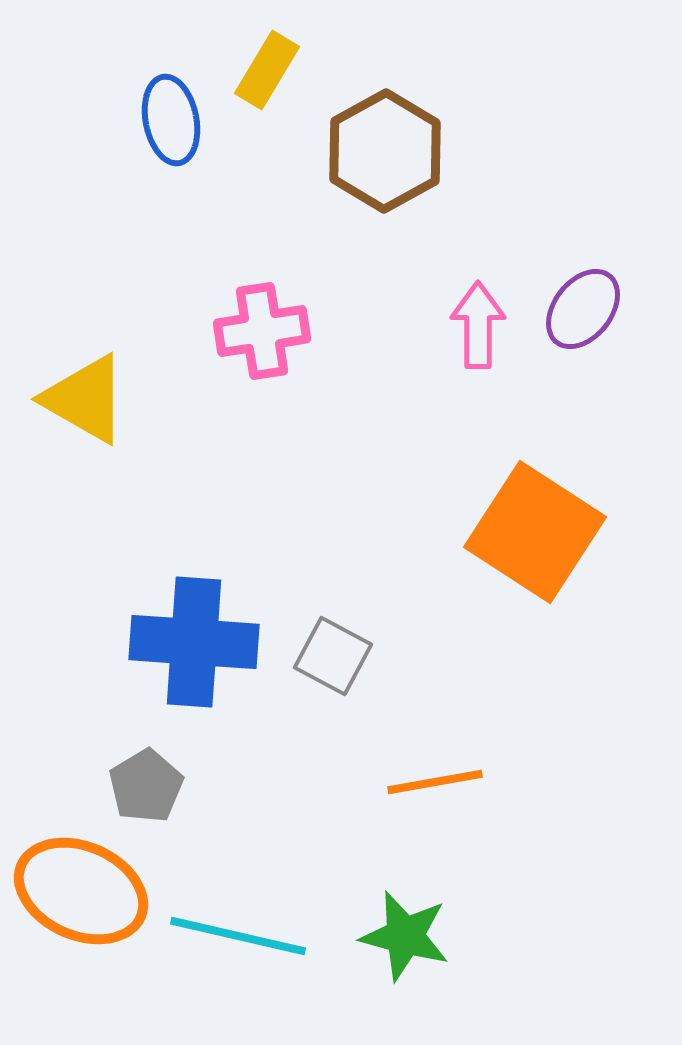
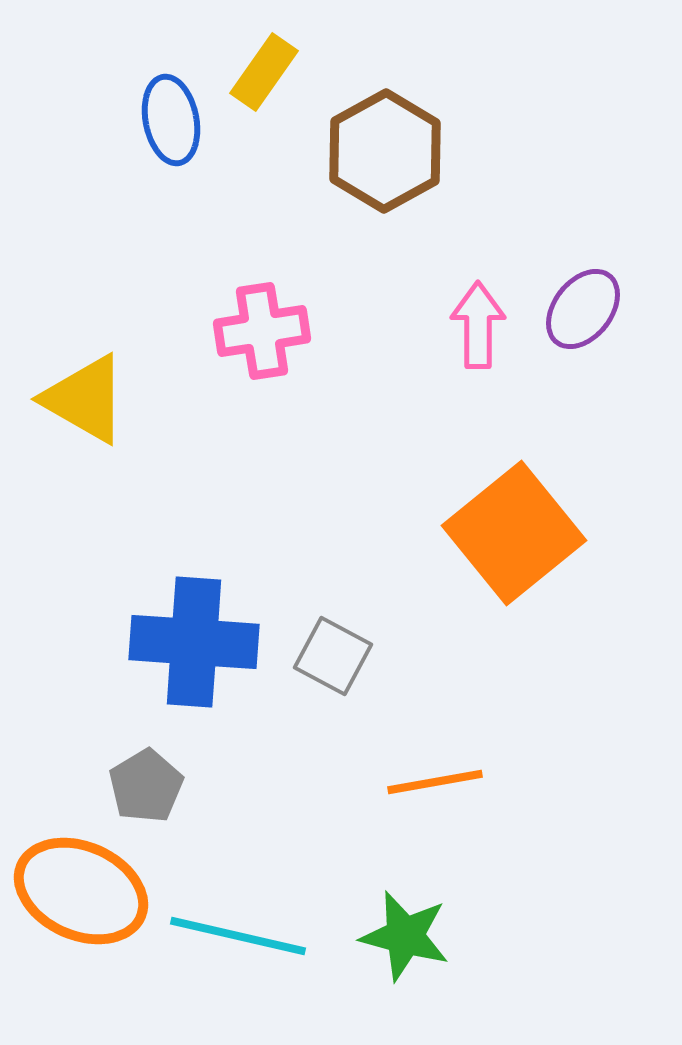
yellow rectangle: moved 3 px left, 2 px down; rotated 4 degrees clockwise
orange square: moved 21 px left, 1 px down; rotated 18 degrees clockwise
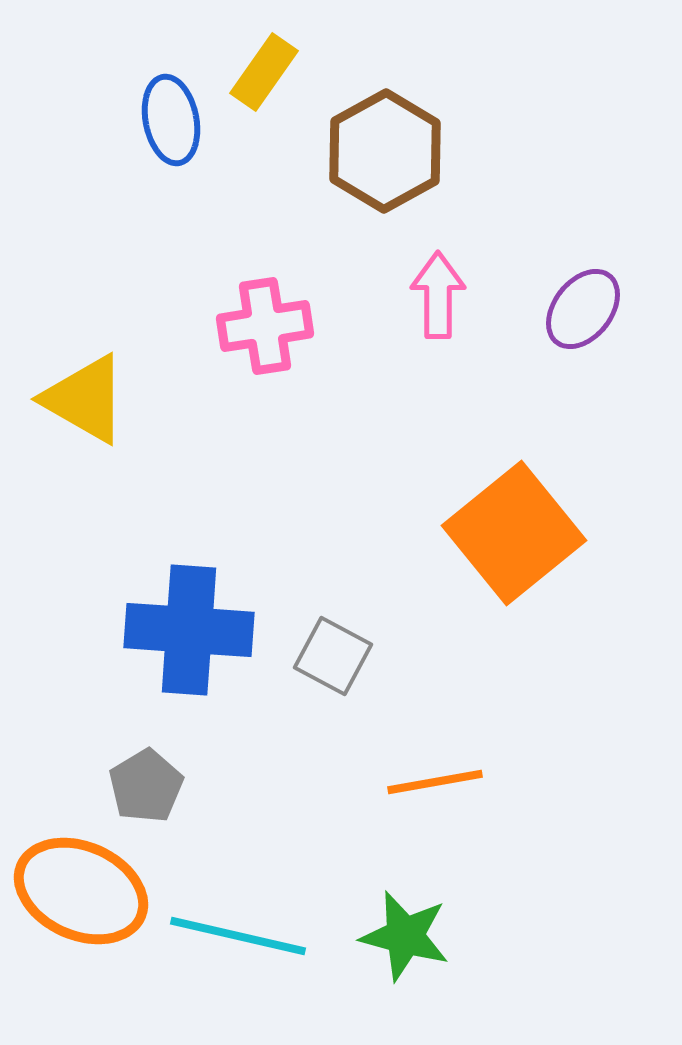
pink arrow: moved 40 px left, 30 px up
pink cross: moved 3 px right, 5 px up
blue cross: moved 5 px left, 12 px up
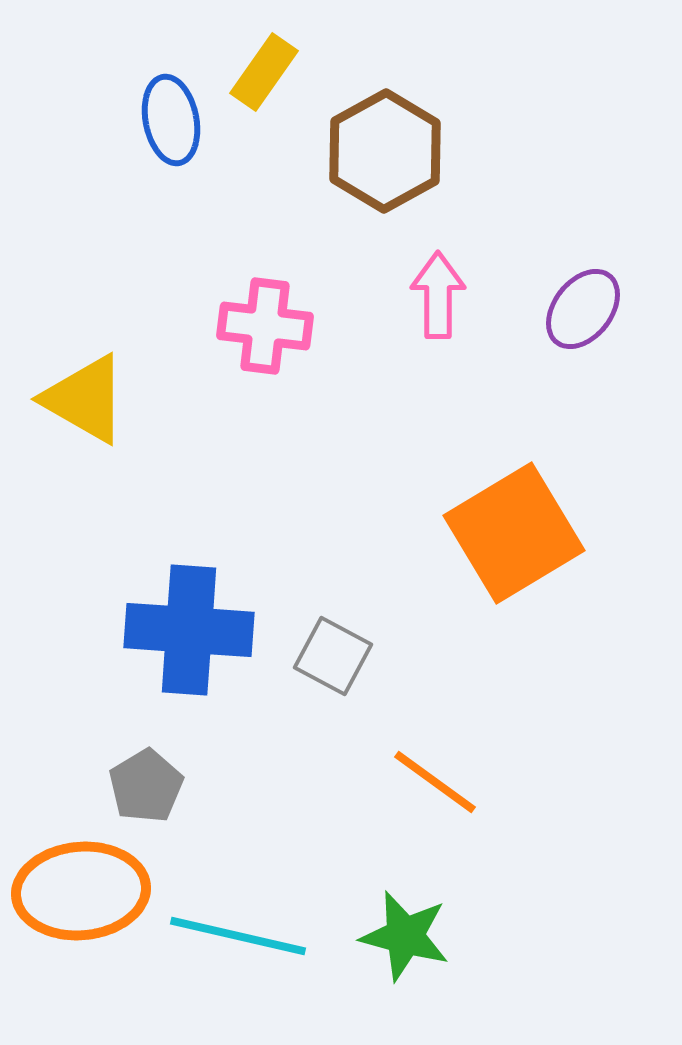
pink cross: rotated 16 degrees clockwise
orange square: rotated 8 degrees clockwise
orange line: rotated 46 degrees clockwise
orange ellipse: rotated 29 degrees counterclockwise
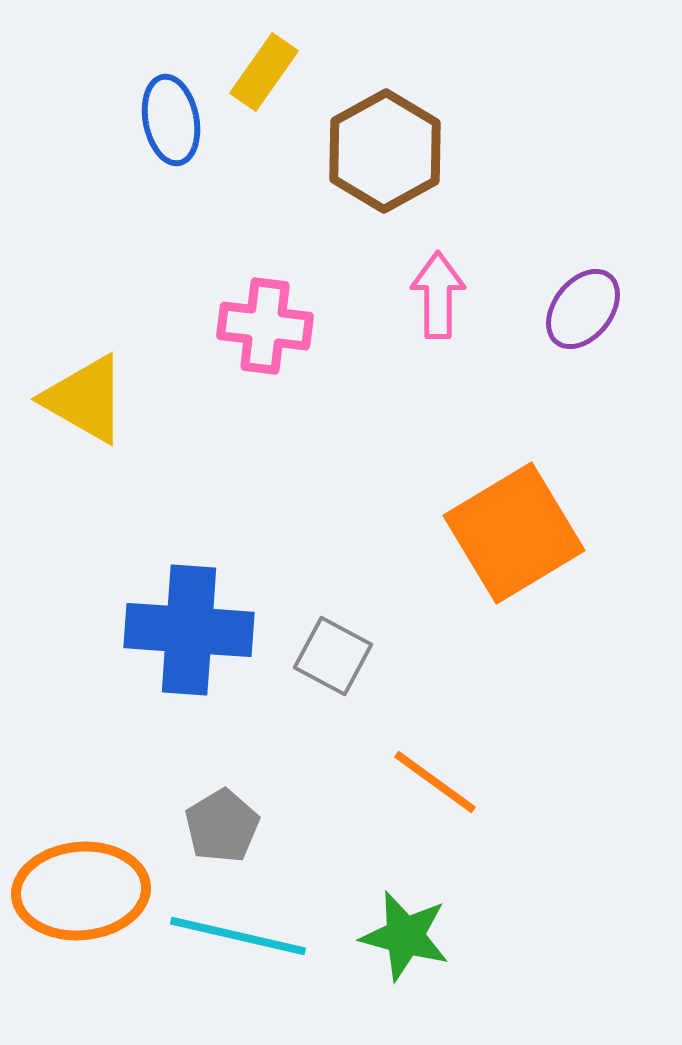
gray pentagon: moved 76 px right, 40 px down
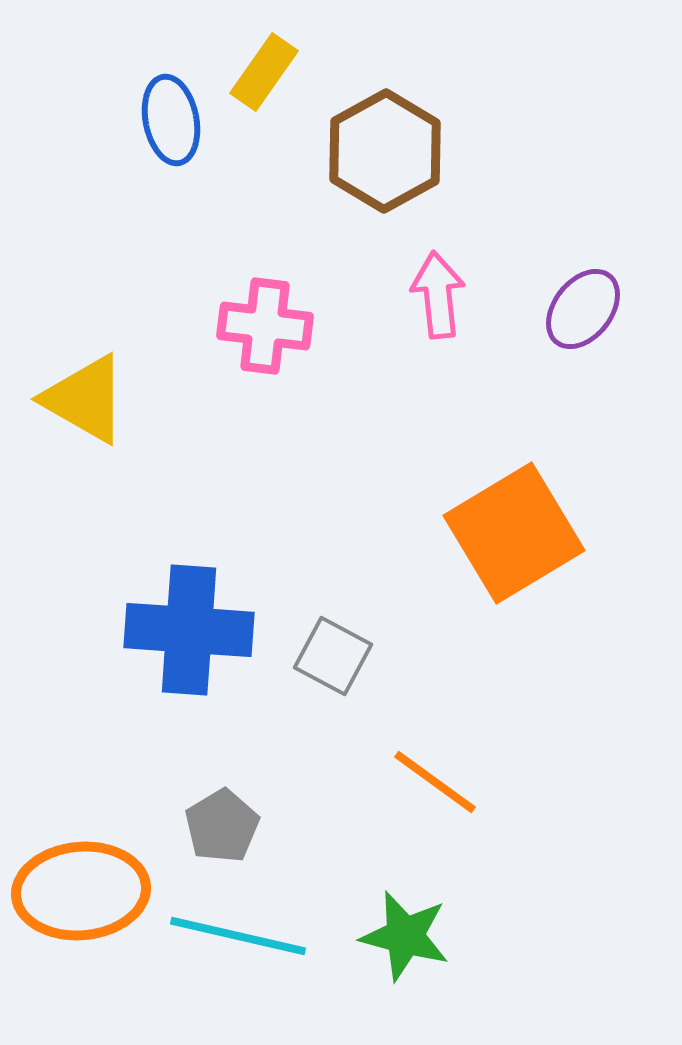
pink arrow: rotated 6 degrees counterclockwise
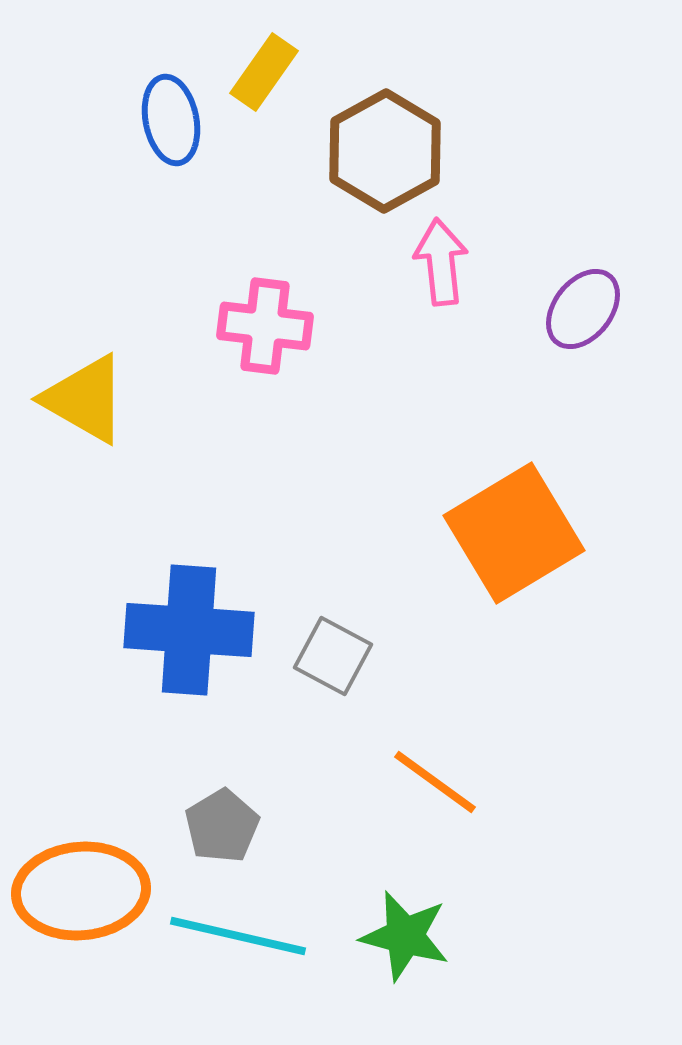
pink arrow: moved 3 px right, 33 px up
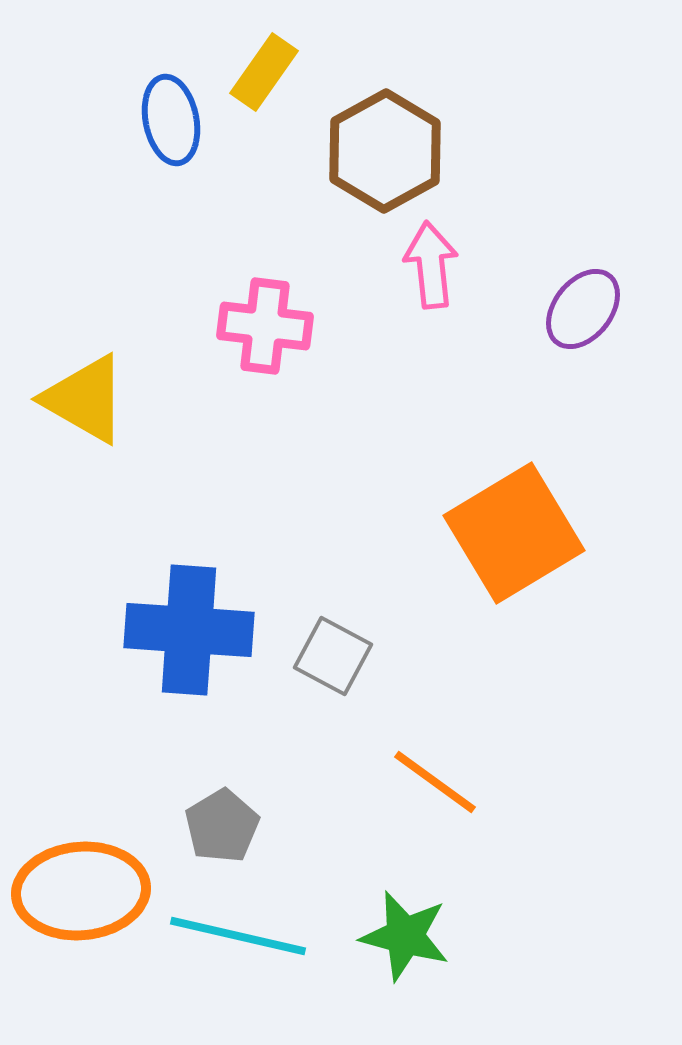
pink arrow: moved 10 px left, 3 px down
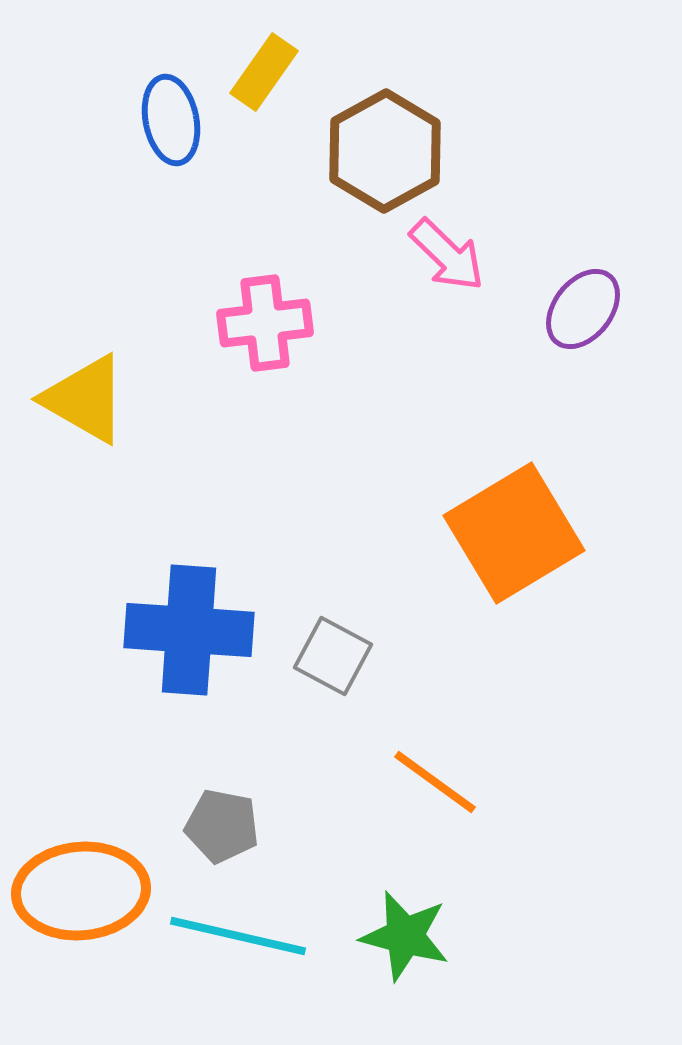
pink arrow: moved 16 px right, 10 px up; rotated 140 degrees clockwise
pink cross: moved 3 px up; rotated 14 degrees counterclockwise
gray pentagon: rotated 30 degrees counterclockwise
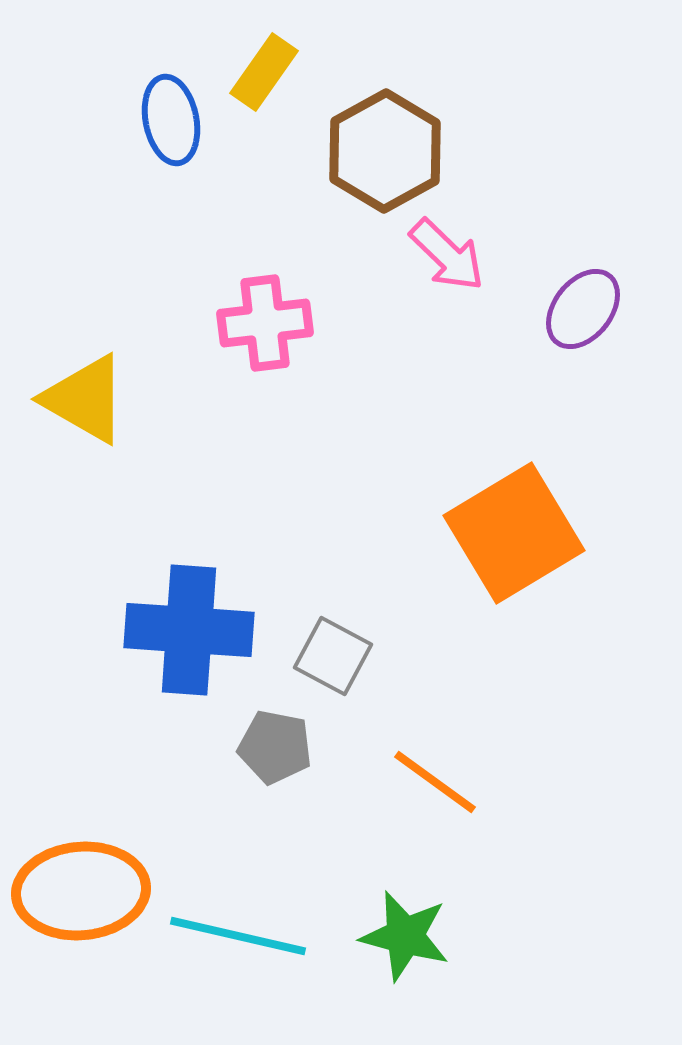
gray pentagon: moved 53 px right, 79 px up
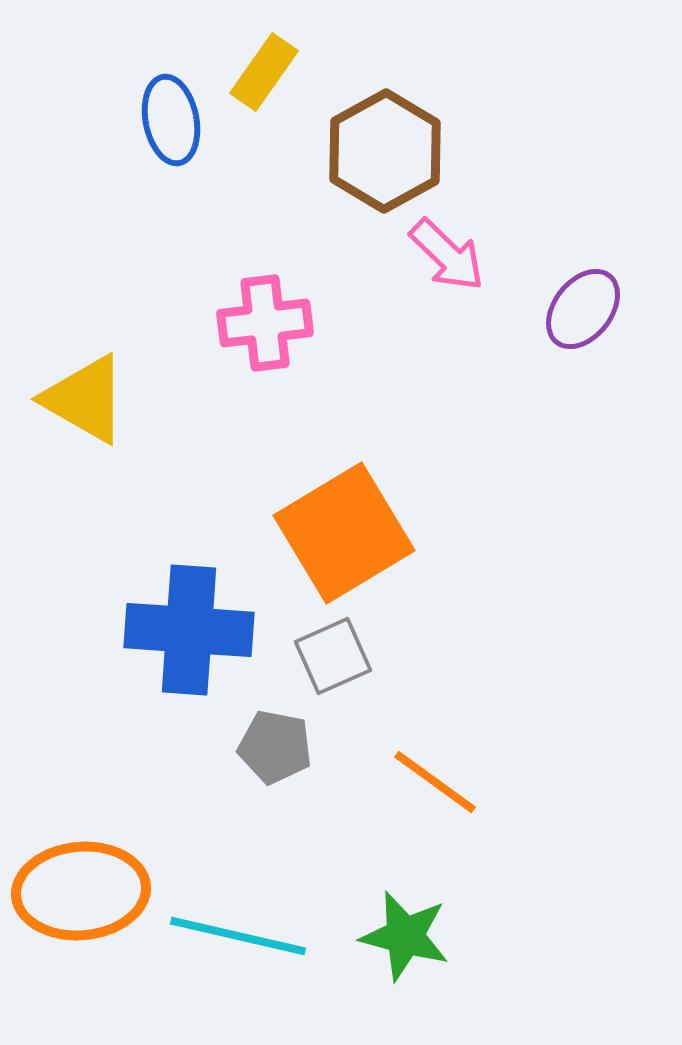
orange square: moved 170 px left
gray square: rotated 38 degrees clockwise
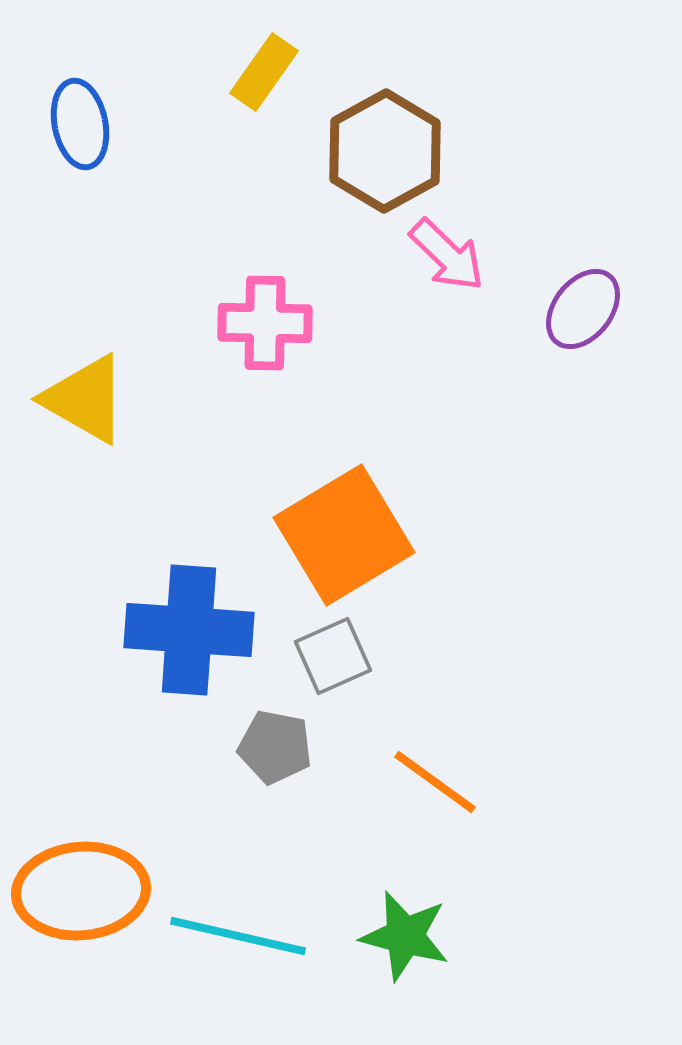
blue ellipse: moved 91 px left, 4 px down
pink cross: rotated 8 degrees clockwise
orange square: moved 2 px down
